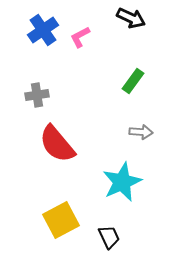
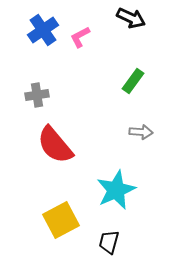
red semicircle: moved 2 px left, 1 px down
cyan star: moved 6 px left, 8 px down
black trapezoid: moved 5 px down; rotated 140 degrees counterclockwise
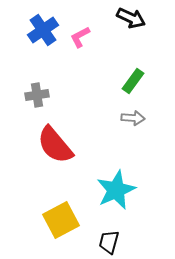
gray arrow: moved 8 px left, 14 px up
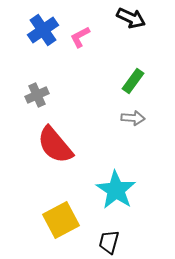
gray cross: rotated 15 degrees counterclockwise
cyan star: rotated 15 degrees counterclockwise
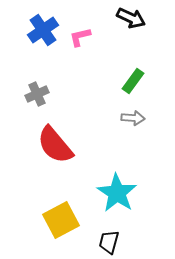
pink L-shape: rotated 15 degrees clockwise
gray cross: moved 1 px up
cyan star: moved 1 px right, 3 px down
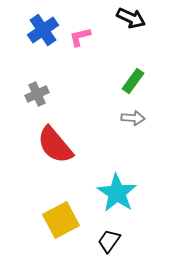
black trapezoid: moved 1 px up; rotated 20 degrees clockwise
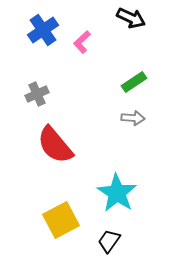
pink L-shape: moved 2 px right, 5 px down; rotated 30 degrees counterclockwise
green rectangle: moved 1 px right, 1 px down; rotated 20 degrees clockwise
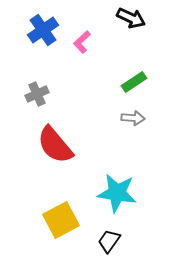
cyan star: rotated 24 degrees counterclockwise
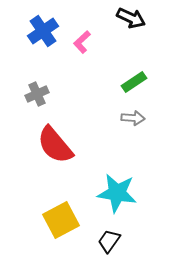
blue cross: moved 1 px down
